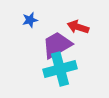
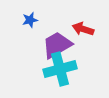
red arrow: moved 5 px right, 2 px down
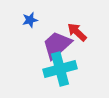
red arrow: moved 6 px left, 3 px down; rotated 25 degrees clockwise
purple trapezoid: rotated 12 degrees counterclockwise
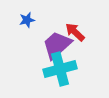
blue star: moved 3 px left
red arrow: moved 2 px left
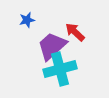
purple trapezoid: moved 5 px left, 1 px down
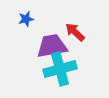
blue star: moved 1 px left, 1 px up
purple trapezoid: rotated 32 degrees clockwise
